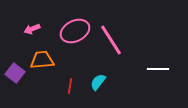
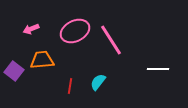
pink arrow: moved 1 px left
purple square: moved 1 px left, 2 px up
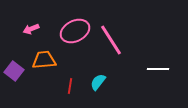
orange trapezoid: moved 2 px right
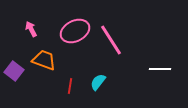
pink arrow: rotated 84 degrees clockwise
orange trapezoid: rotated 25 degrees clockwise
white line: moved 2 px right
